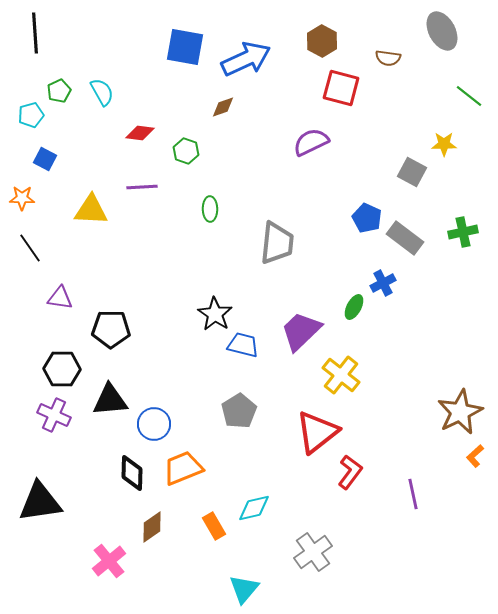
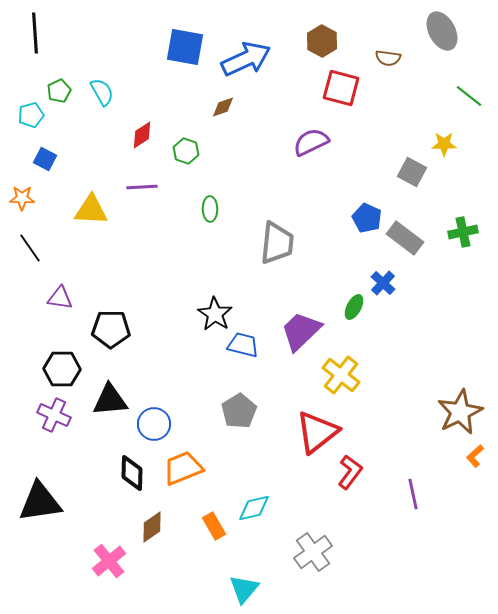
red diamond at (140, 133): moved 2 px right, 2 px down; rotated 40 degrees counterclockwise
blue cross at (383, 283): rotated 20 degrees counterclockwise
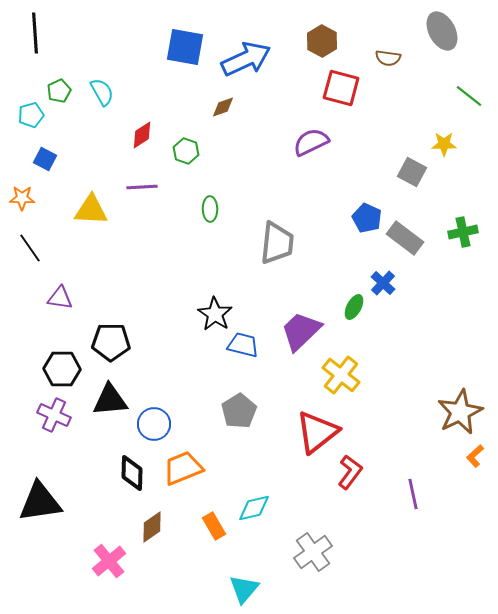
black pentagon at (111, 329): moved 13 px down
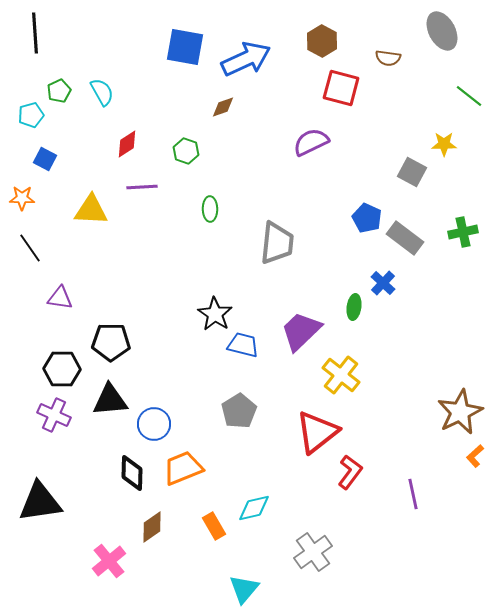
red diamond at (142, 135): moved 15 px left, 9 px down
green ellipse at (354, 307): rotated 20 degrees counterclockwise
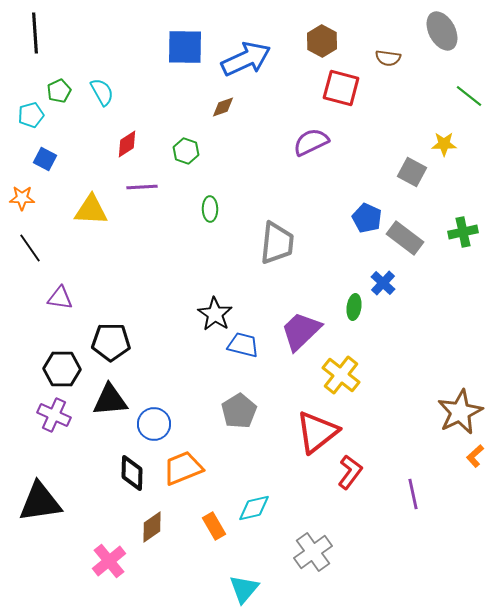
blue square at (185, 47): rotated 9 degrees counterclockwise
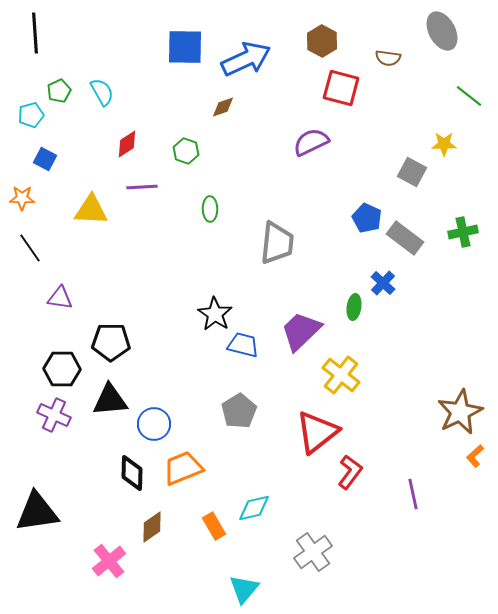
black triangle at (40, 502): moved 3 px left, 10 px down
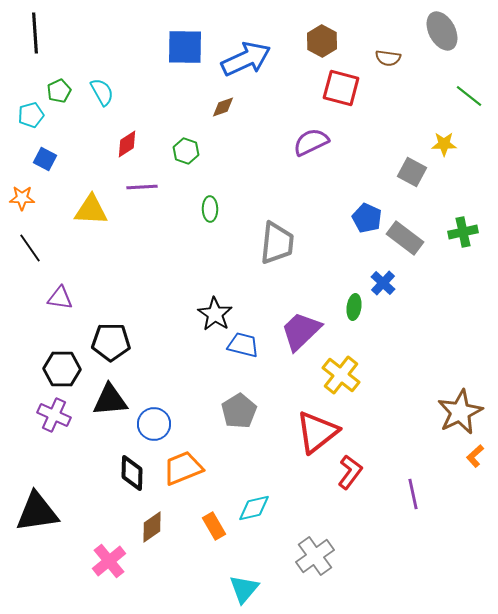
gray cross at (313, 552): moved 2 px right, 4 px down
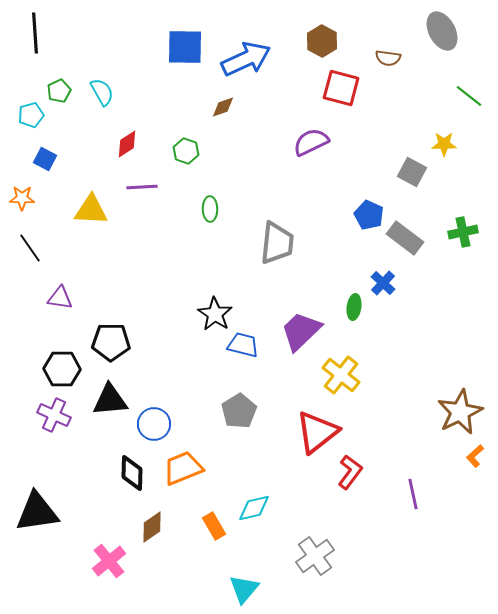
blue pentagon at (367, 218): moved 2 px right, 3 px up
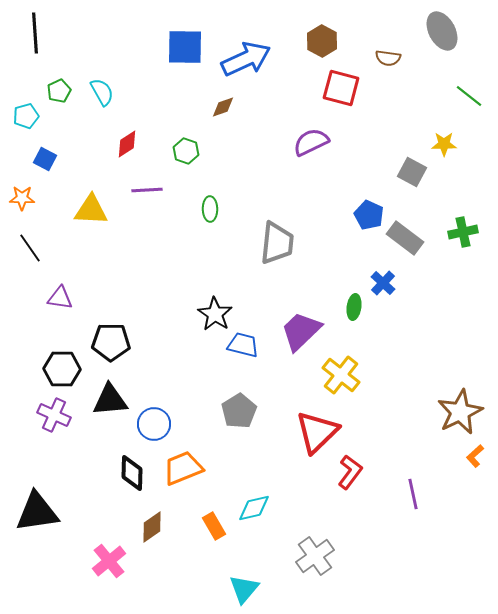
cyan pentagon at (31, 115): moved 5 px left, 1 px down
purple line at (142, 187): moved 5 px right, 3 px down
red triangle at (317, 432): rotated 6 degrees counterclockwise
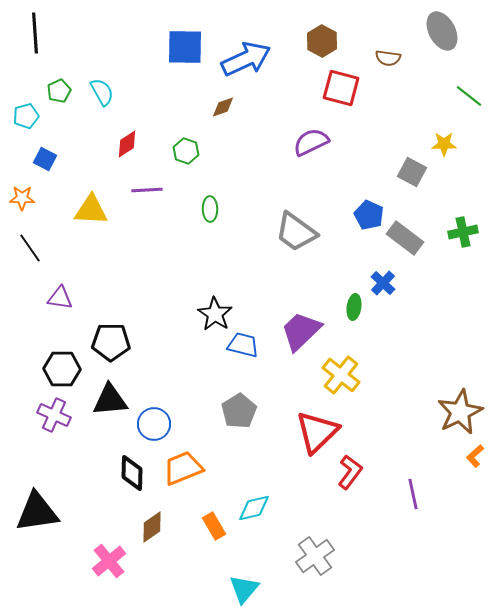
gray trapezoid at (277, 243): moved 19 px right, 11 px up; rotated 120 degrees clockwise
